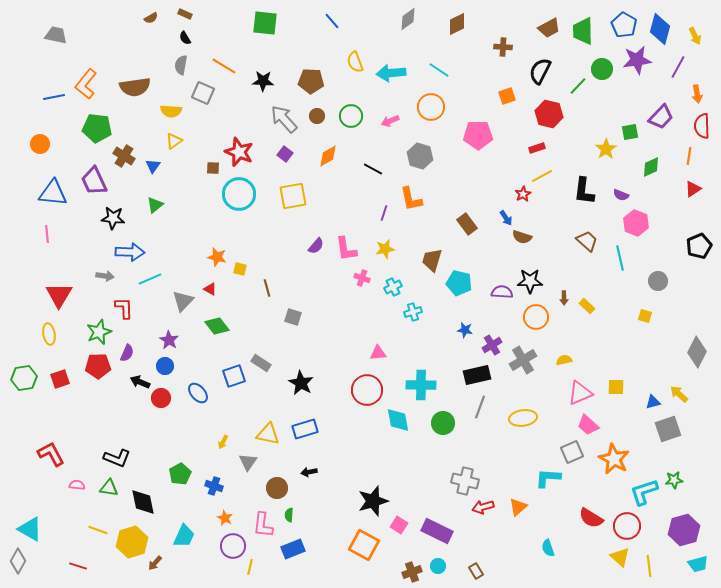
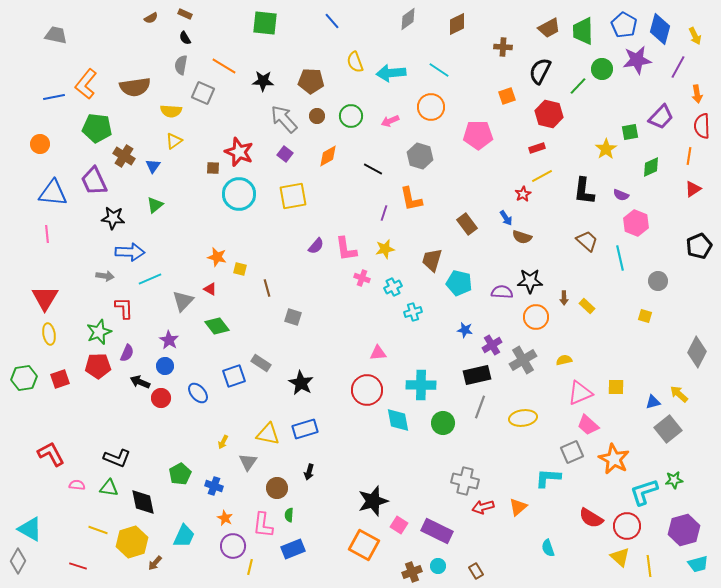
red triangle at (59, 295): moved 14 px left, 3 px down
gray square at (668, 429): rotated 20 degrees counterclockwise
black arrow at (309, 472): rotated 63 degrees counterclockwise
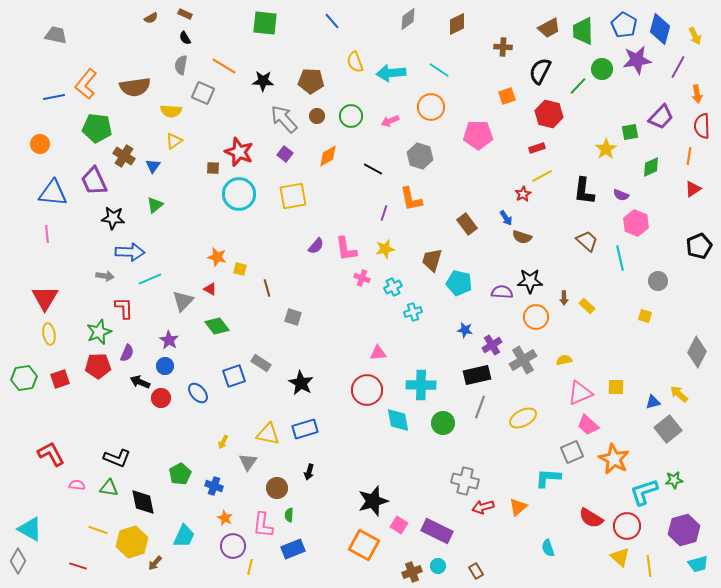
yellow ellipse at (523, 418): rotated 20 degrees counterclockwise
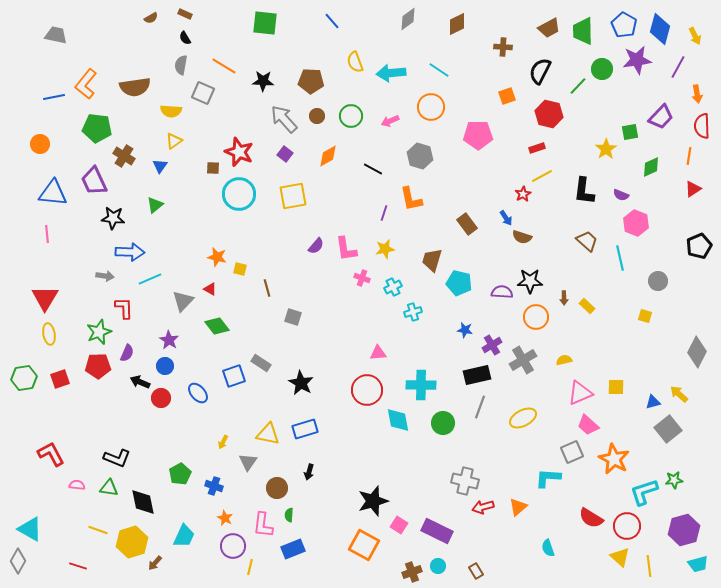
blue triangle at (153, 166): moved 7 px right
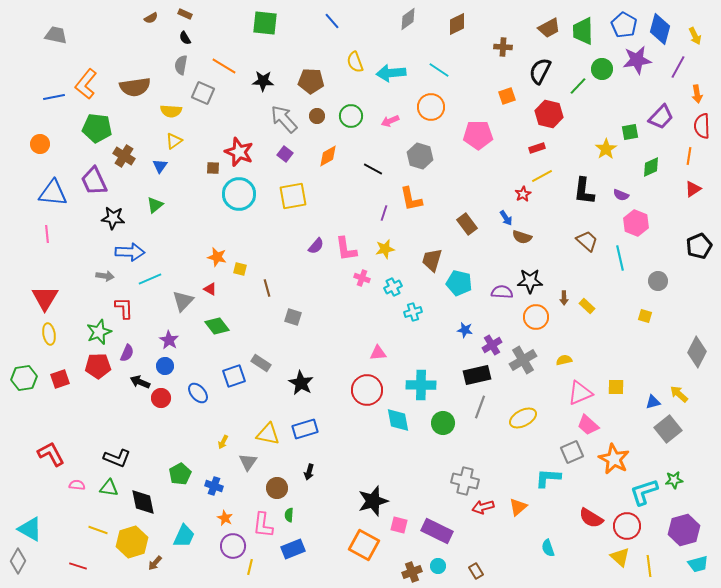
pink square at (399, 525): rotated 18 degrees counterclockwise
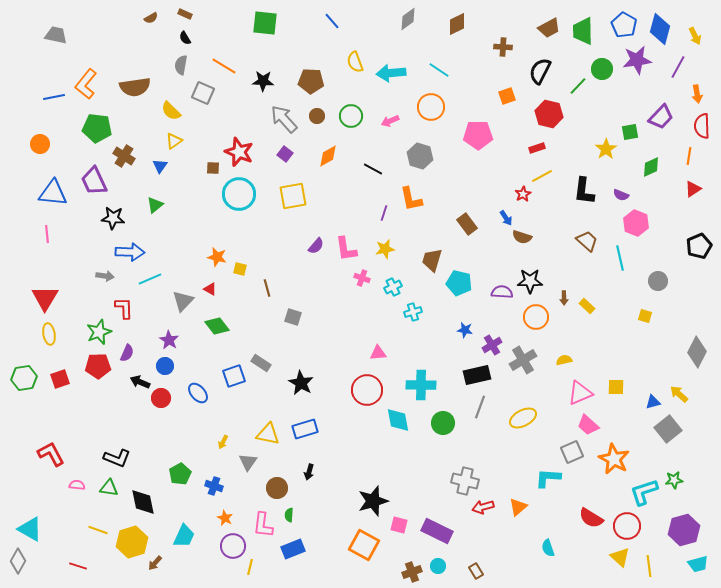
yellow semicircle at (171, 111): rotated 40 degrees clockwise
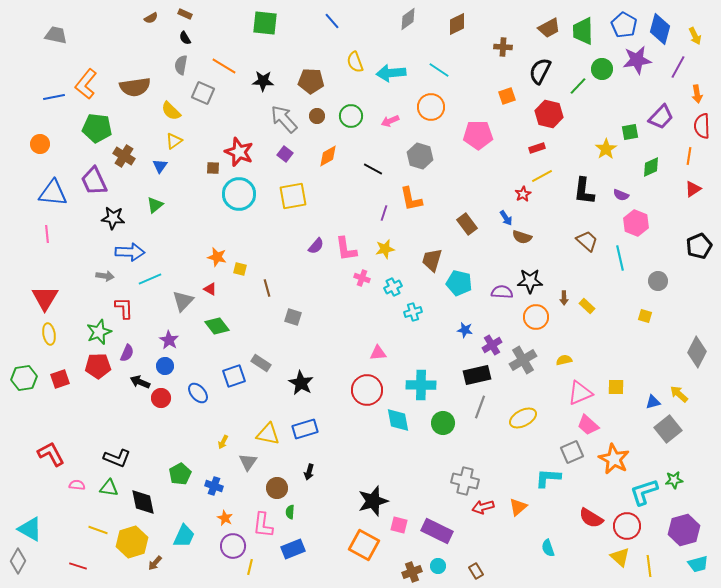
green semicircle at (289, 515): moved 1 px right, 3 px up
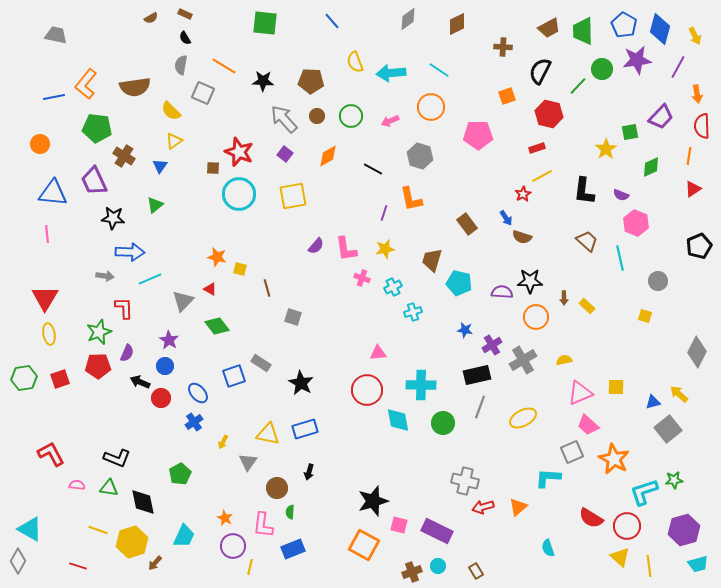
blue cross at (214, 486): moved 20 px left, 64 px up; rotated 36 degrees clockwise
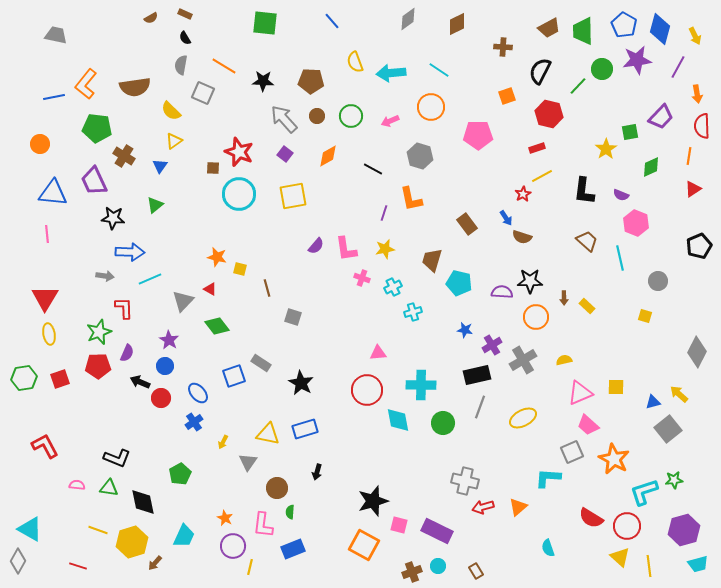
red L-shape at (51, 454): moved 6 px left, 8 px up
black arrow at (309, 472): moved 8 px right
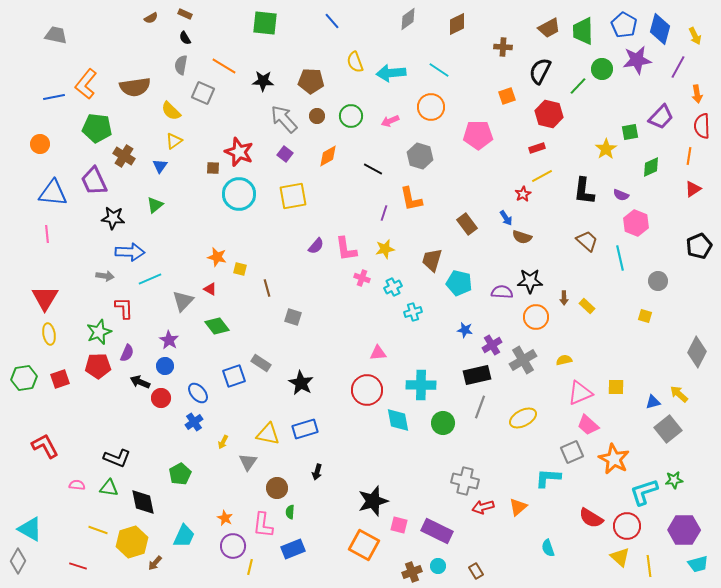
purple hexagon at (684, 530): rotated 16 degrees clockwise
